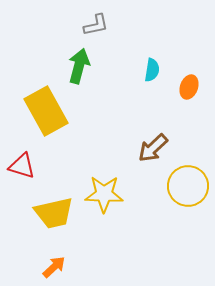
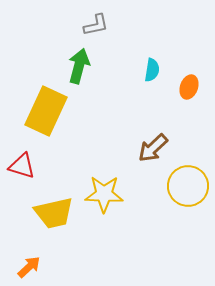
yellow rectangle: rotated 54 degrees clockwise
orange arrow: moved 25 px left
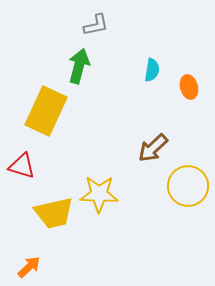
orange ellipse: rotated 35 degrees counterclockwise
yellow star: moved 5 px left
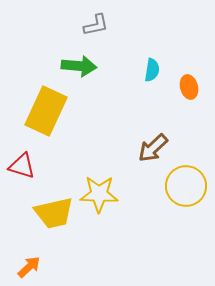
green arrow: rotated 80 degrees clockwise
yellow circle: moved 2 px left
